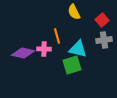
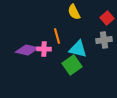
red square: moved 5 px right, 2 px up
purple diamond: moved 4 px right, 3 px up
green square: rotated 18 degrees counterclockwise
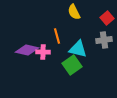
pink cross: moved 1 px left, 3 px down
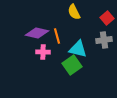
purple diamond: moved 10 px right, 17 px up
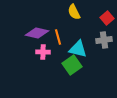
orange line: moved 1 px right, 1 px down
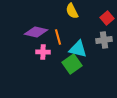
yellow semicircle: moved 2 px left, 1 px up
purple diamond: moved 1 px left, 1 px up
green square: moved 1 px up
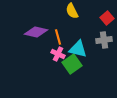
pink cross: moved 15 px right, 2 px down; rotated 24 degrees clockwise
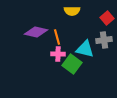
yellow semicircle: rotated 63 degrees counterclockwise
orange line: moved 1 px left
cyan triangle: moved 7 px right
pink cross: rotated 24 degrees counterclockwise
green square: rotated 18 degrees counterclockwise
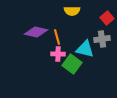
gray cross: moved 2 px left, 1 px up
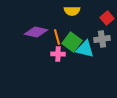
green square: moved 22 px up
